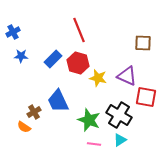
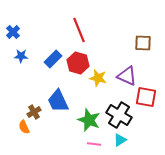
blue cross: rotated 16 degrees counterclockwise
orange semicircle: rotated 32 degrees clockwise
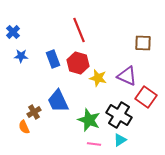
blue rectangle: rotated 66 degrees counterclockwise
red square: rotated 25 degrees clockwise
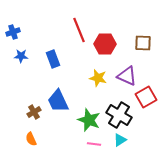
blue cross: rotated 24 degrees clockwise
red hexagon: moved 27 px right, 19 px up; rotated 15 degrees counterclockwise
red square: rotated 25 degrees clockwise
orange semicircle: moved 7 px right, 12 px down
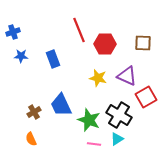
blue trapezoid: moved 3 px right, 4 px down
cyan triangle: moved 3 px left, 1 px up
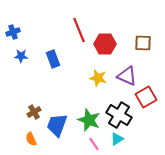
blue trapezoid: moved 4 px left, 20 px down; rotated 45 degrees clockwise
pink line: rotated 48 degrees clockwise
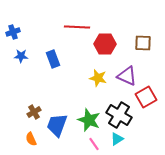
red line: moved 2 px left, 3 px up; rotated 65 degrees counterclockwise
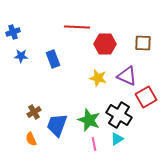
pink line: rotated 24 degrees clockwise
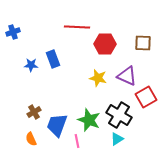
blue star: moved 10 px right, 9 px down
pink line: moved 17 px left, 3 px up
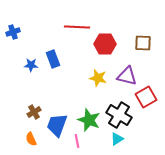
purple triangle: rotated 10 degrees counterclockwise
